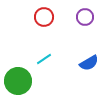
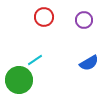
purple circle: moved 1 px left, 3 px down
cyan line: moved 9 px left, 1 px down
green circle: moved 1 px right, 1 px up
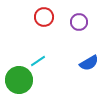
purple circle: moved 5 px left, 2 px down
cyan line: moved 3 px right, 1 px down
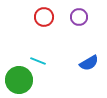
purple circle: moved 5 px up
cyan line: rotated 56 degrees clockwise
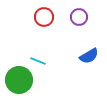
blue semicircle: moved 7 px up
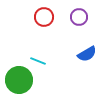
blue semicircle: moved 2 px left, 2 px up
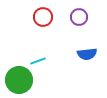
red circle: moved 1 px left
blue semicircle: rotated 24 degrees clockwise
cyan line: rotated 42 degrees counterclockwise
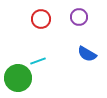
red circle: moved 2 px left, 2 px down
blue semicircle: rotated 36 degrees clockwise
green circle: moved 1 px left, 2 px up
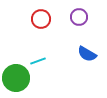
green circle: moved 2 px left
